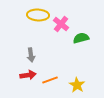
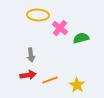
pink cross: moved 1 px left, 4 px down
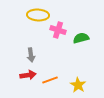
pink cross: moved 2 px left, 2 px down; rotated 21 degrees counterclockwise
yellow star: moved 1 px right
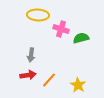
pink cross: moved 3 px right, 1 px up
gray arrow: rotated 16 degrees clockwise
orange line: moved 1 px left; rotated 28 degrees counterclockwise
